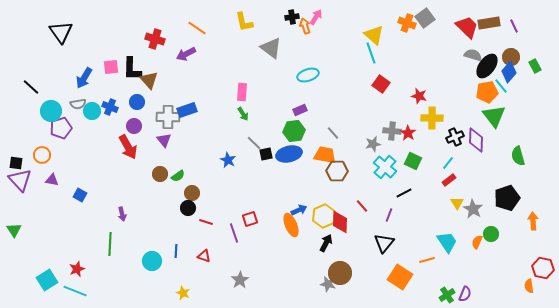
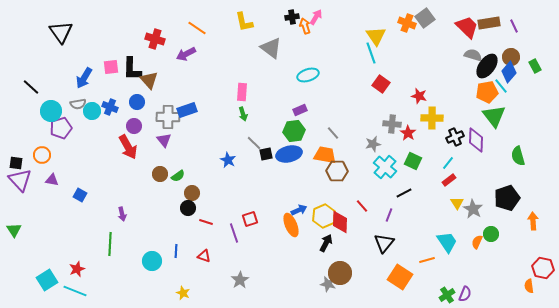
yellow triangle at (374, 35): moved 2 px right, 1 px down; rotated 15 degrees clockwise
green arrow at (243, 114): rotated 16 degrees clockwise
gray cross at (392, 131): moved 7 px up
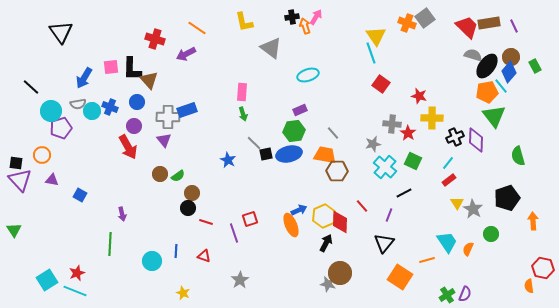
orange semicircle at (477, 242): moved 9 px left, 7 px down
red star at (77, 269): moved 4 px down
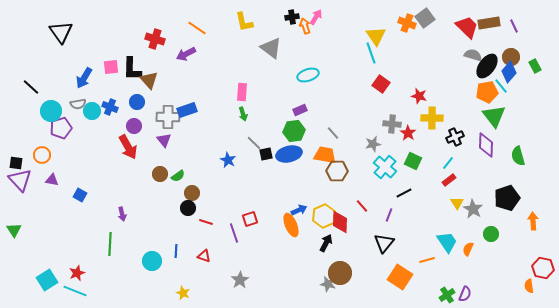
purple diamond at (476, 140): moved 10 px right, 5 px down
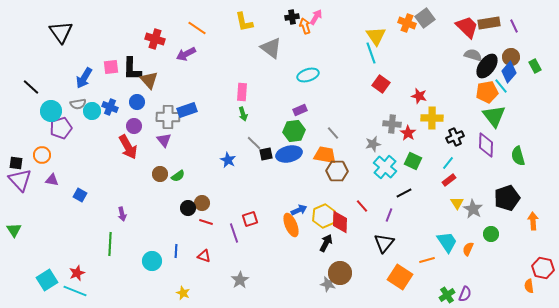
brown circle at (192, 193): moved 10 px right, 10 px down
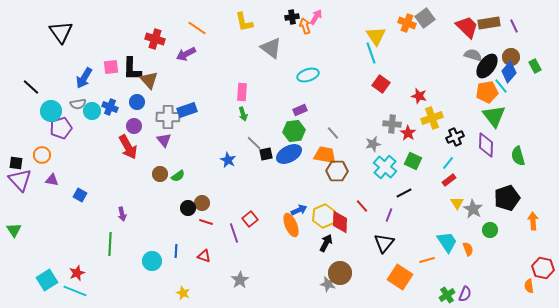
yellow cross at (432, 118): rotated 20 degrees counterclockwise
blue ellipse at (289, 154): rotated 15 degrees counterclockwise
red square at (250, 219): rotated 21 degrees counterclockwise
green circle at (491, 234): moved 1 px left, 4 px up
orange semicircle at (468, 249): rotated 136 degrees clockwise
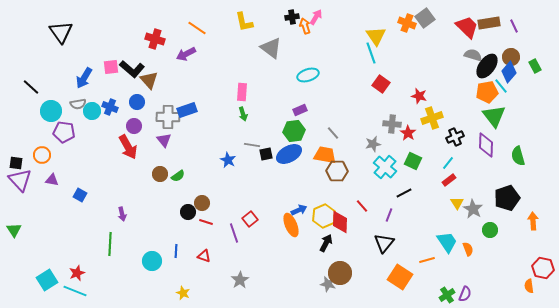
black L-shape at (132, 69): rotated 50 degrees counterclockwise
purple pentagon at (61, 128): moved 3 px right, 4 px down; rotated 25 degrees clockwise
gray line at (254, 143): moved 2 px left, 2 px down; rotated 35 degrees counterclockwise
black circle at (188, 208): moved 4 px down
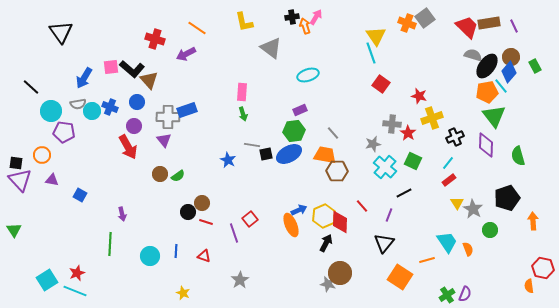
cyan circle at (152, 261): moved 2 px left, 5 px up
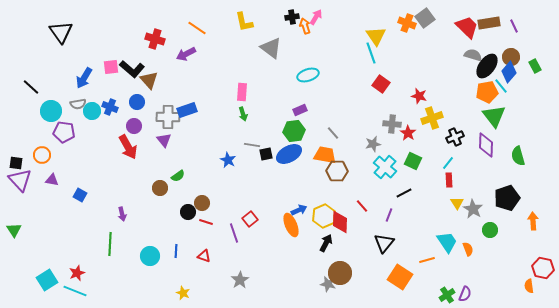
brown circle at (160, 174): moved 14 px down
red rectangle at (449, 180): rotated 56 degrees counterclockwise
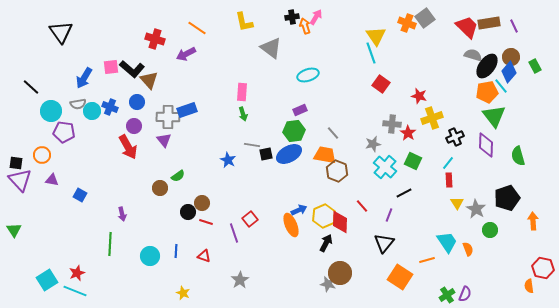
brown hexagon at (337, 171): rotated 20 degrees clockwise
gray star at (473, 209): moved 3 px right
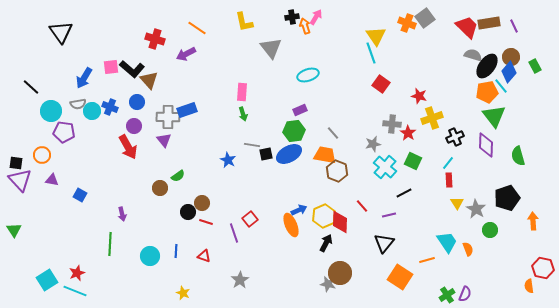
gray triangle at (271, 48): rotated 15 degrees clockwise
purple line at (389, 215): rotated 56 degrees clockwise
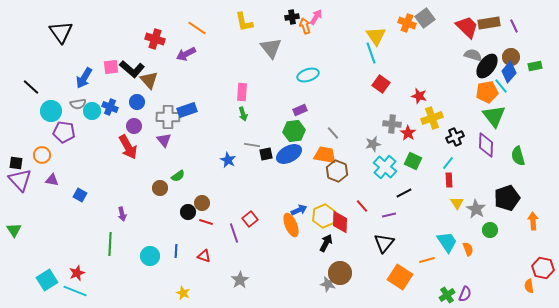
green rectangle at (535, 66): rotated 72 degrees counterclockwise
